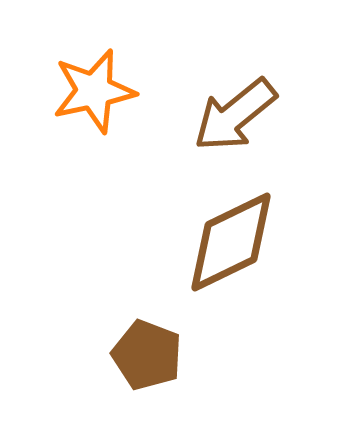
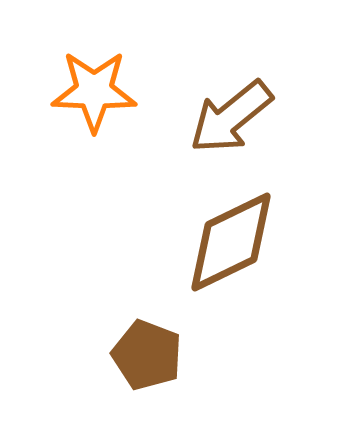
orange star: rotated 14 degrees clockwise
brown arrow: moved 4 px left, 2 px down
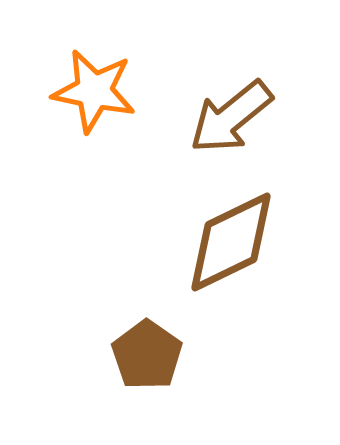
orange star: rotated 10 degrees clockwise
brown pentagon: rotated 14 degrees clockwise
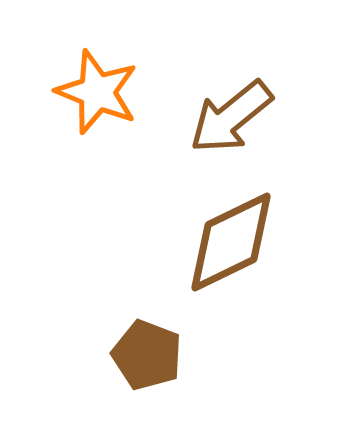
orange star: moved 3 px right, 1 px down; rotated 10 degrees clockwise
brown pentagon: rotated 14 degrees counterclockwise
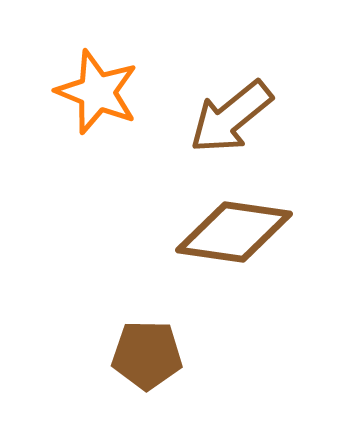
brown diamond: moved 3 px right, 10 px up; rotated 34 degrees clockwise
brown pentagon: rotated 20 degrees counterclockwise
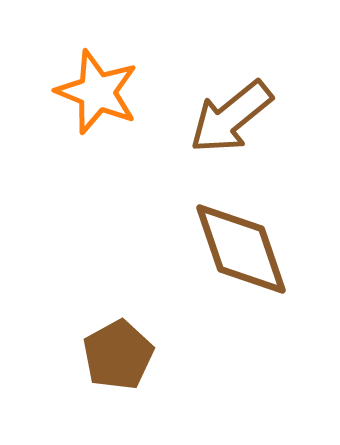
brown diamond: moved 7 px right, 17 px down; rotated 63 degrees clockwise
brown pentagon: moved 29 px left; rotated 30 degrees counterclockwise
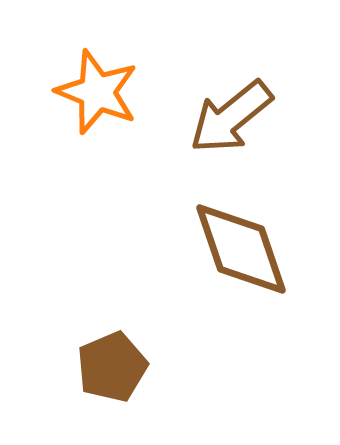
brown pentagon: moved 6 px left, 12 px down; rotated 6 degrees clockwise
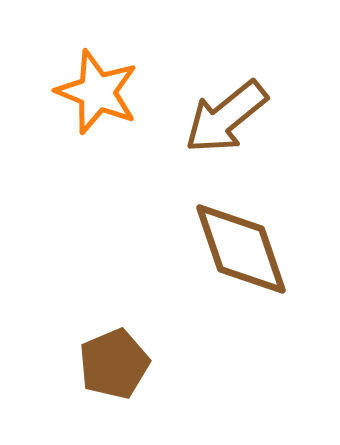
brown arrow: moved 5 px left
brown pentagon: moved 2 px right, 3 px up
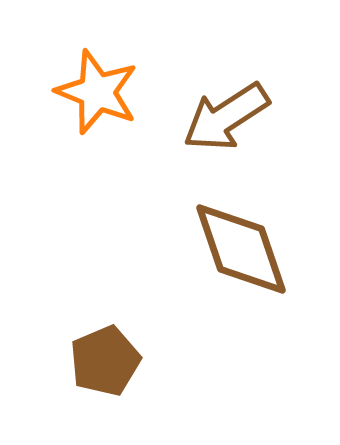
brown arrow: rotated 6 degrees clockwise
brown pentagon: moved 9 px left, 3 px up
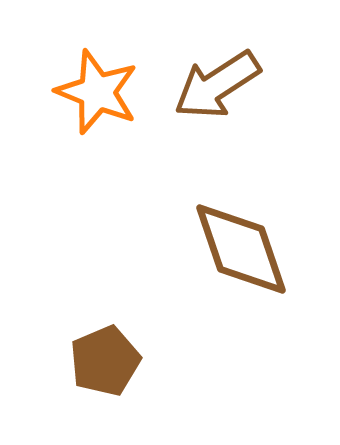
brown arrow: moved 9 px left, 32 px up
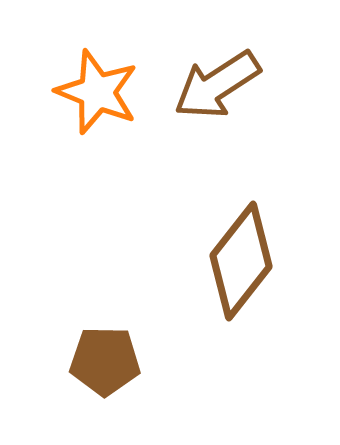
brown diamond: moved 12 px down; rotated 57 degrees clockwise
brown pentagon: rotated 24 degrees clockwise
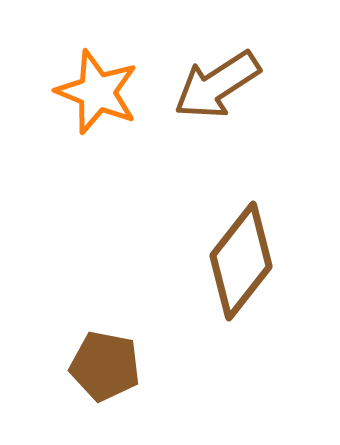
brown pentagon: moved 5 px down; rotated 10 degrees clockwise
